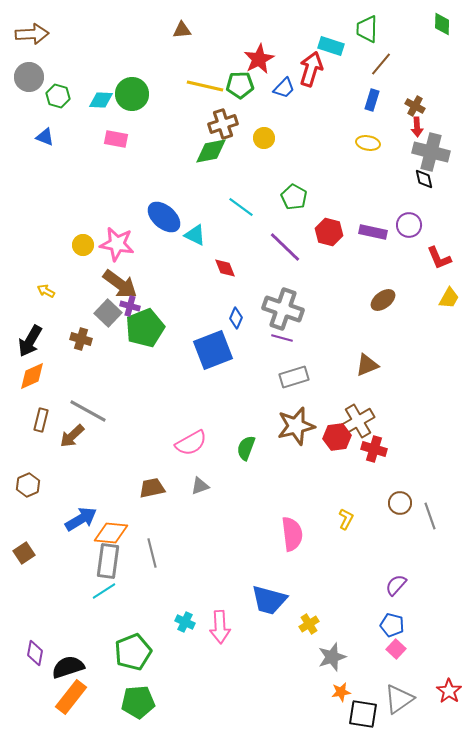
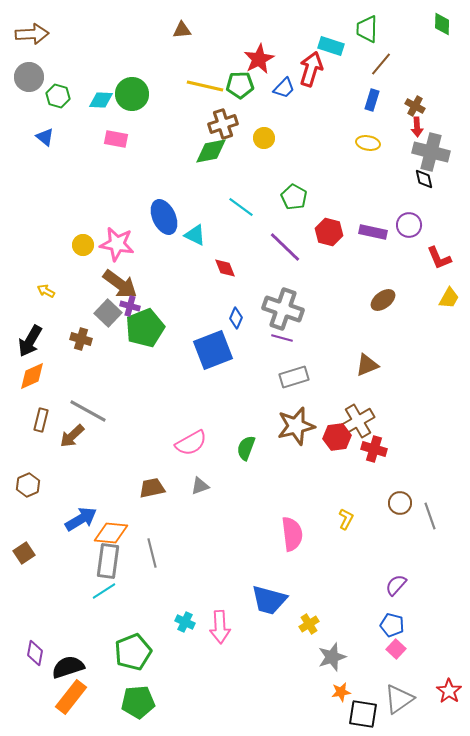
blue triangle at (45, 137): rotated 18 degrees clockwise
blue ellipse at (164, 217): rotated 24 degrees clockwise
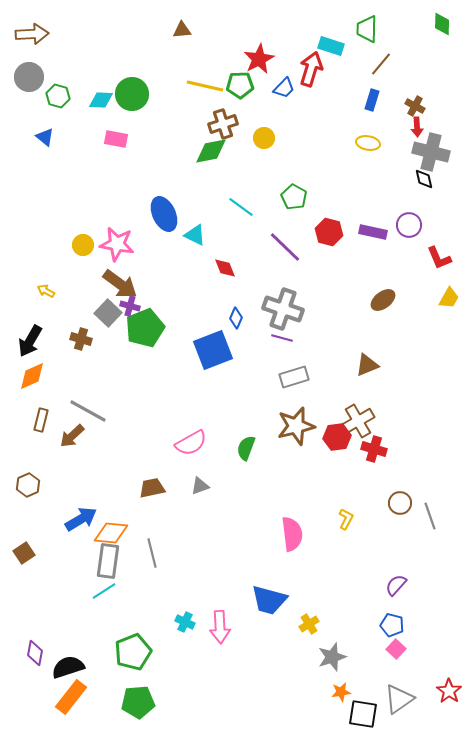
blue ellipse at (164, 217): moved 3 px up
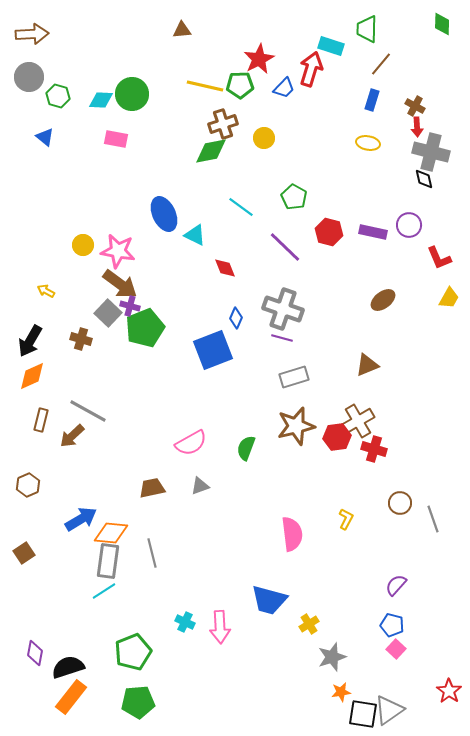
pink star at (117, 244): moved 1 px right, 7 px down
gray line at (430, 516): moved 3 px right, 3 px down
gray triangle at (399, 699): moved 10 px left, 11 px down
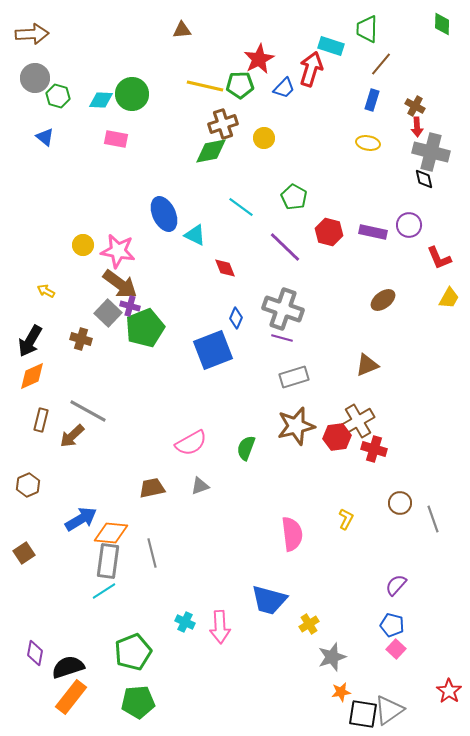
gray circle at (29, 77): moved 6 px right, 1 px down
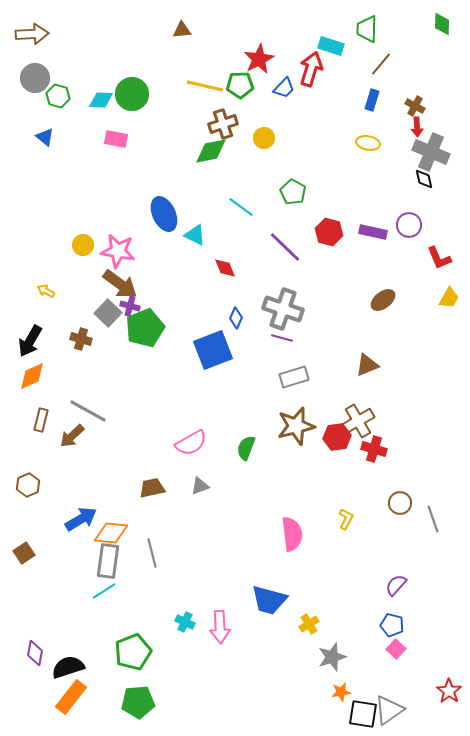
gray cross at (431, 152): rotated 9 degrees clockwise
green pentagon at (294, 197): moved 1 px left, 5 px up
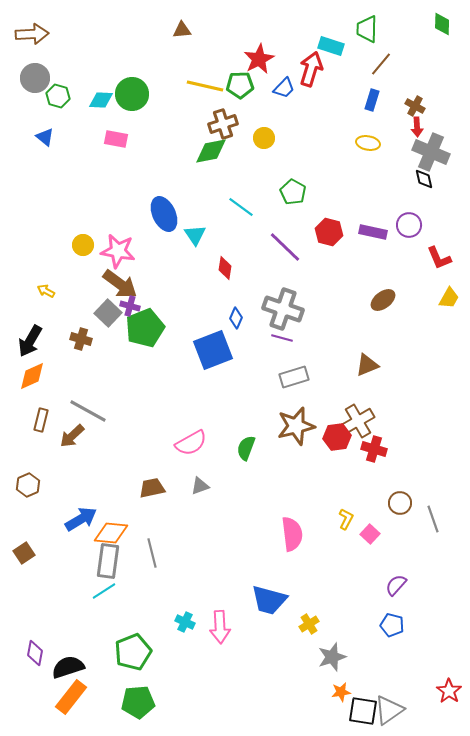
cyan triangle at (195, 235): rotated 30 degrees clockwise
red diamond at (225, 268): rotated 30 degrees clockwise
pink square at (396, 649): moved 26 px left, 115 px up
black square at (363, 714): moved 3 px up
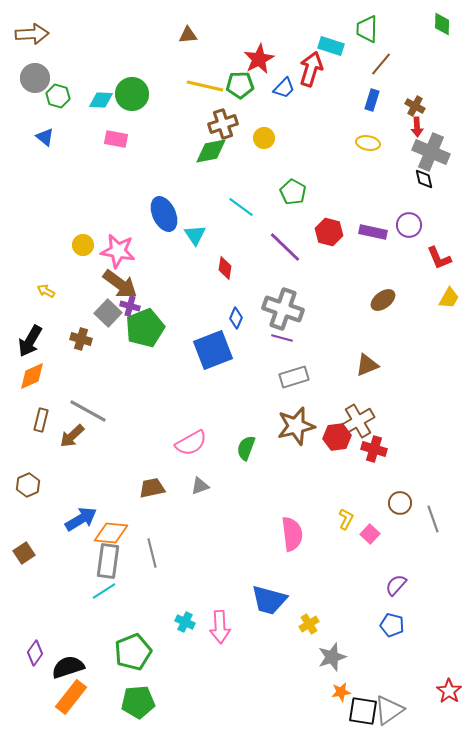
brown triangle at (182, 30): moved 6 px right, 5 px down
purple diamond at (35, 653): rotated 25 degrees clockwise
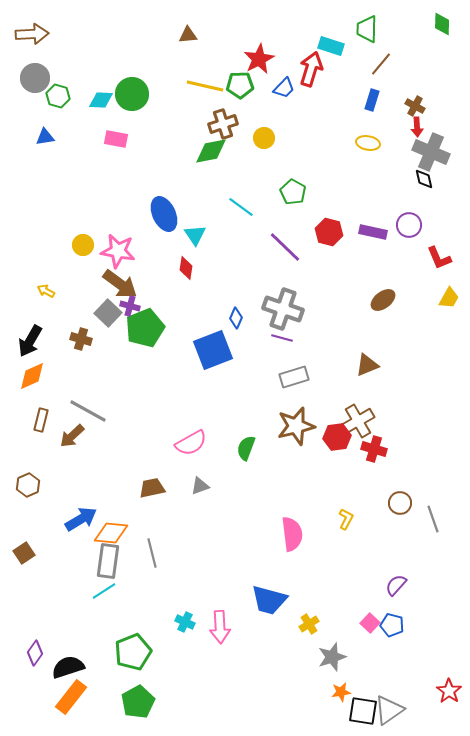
blue triangle at (45, 137): rotated 48 degrees counterclockwise
red diamond at (225, 268): moved 39 px left
pink square at (370, 534): moved 89 px down
green pentagon at (138, 702): rotated 24 degrees counterclockwise
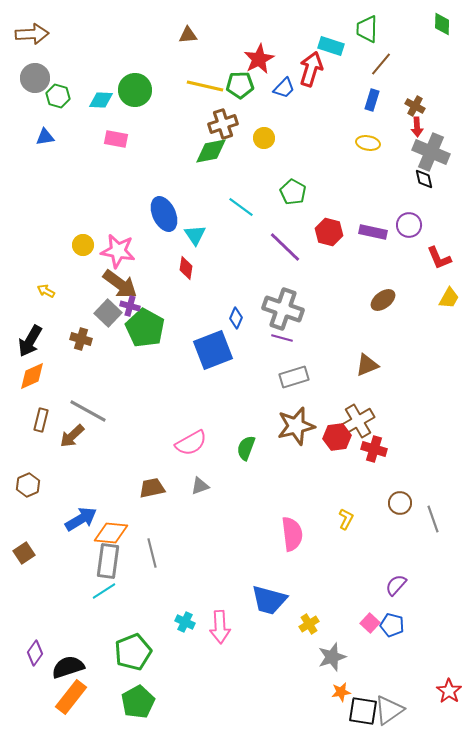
green circle at (132, 94): moved 3 px right, 4 px up
green pentagon at (145, 328): rotated 21 degrees counterclockwise
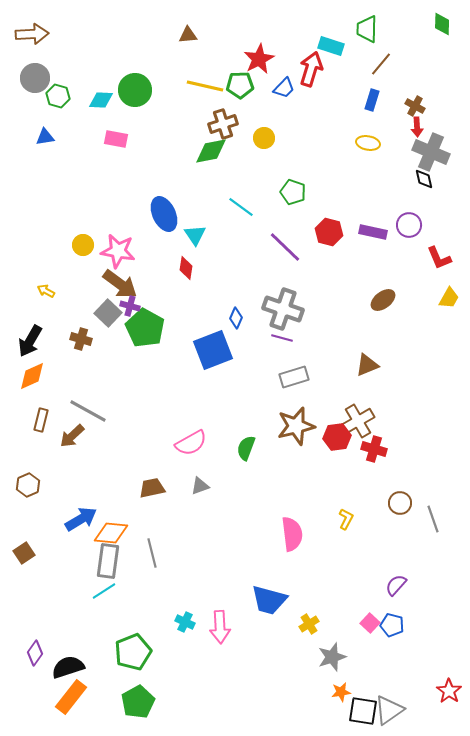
green pentagon at (293, 192): rotated 10 degrees counterclockwise
